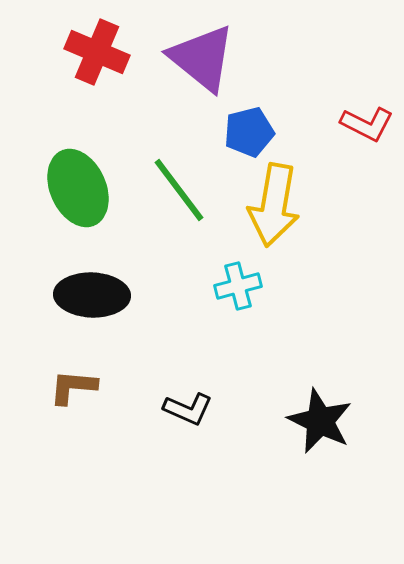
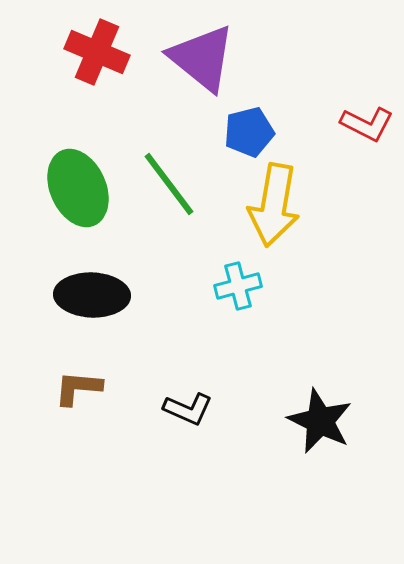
green line: moved 10 px left, 6 px up
brown L-shape: moved 5 px right, 1 px down
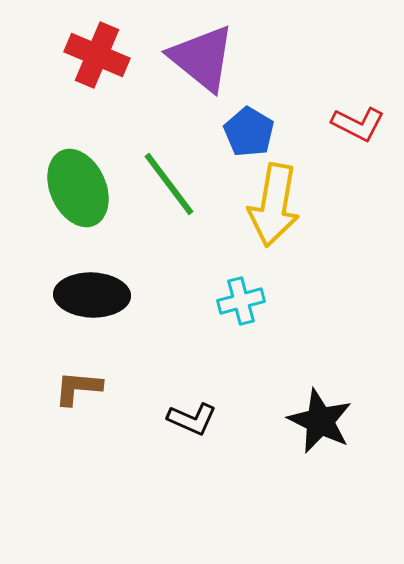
red cross: moved 3 px down
red L-shape: moved 9 px left
blue pentagon: rotated 27 degrees counterclockwise
cyan cross: moved 3 px right, 15 px down
black L-shape: moved 4 px right, 10 px down
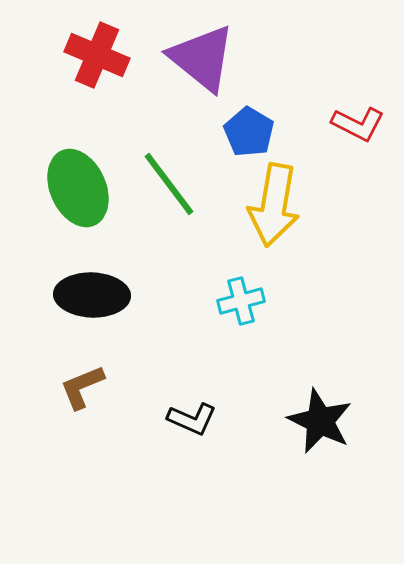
brown L-shape: moved 4 px right, 1 px up; rotated 27 degrees counterclockwise
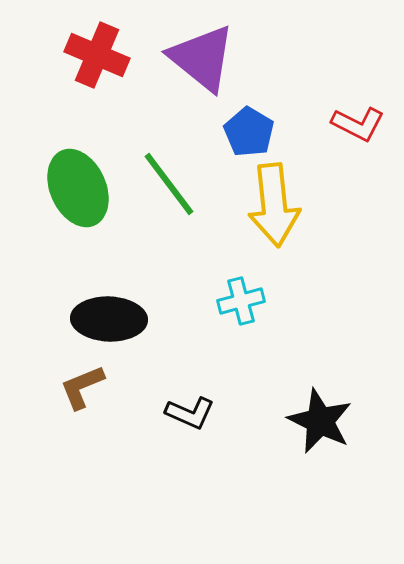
yellow arrow: rotated 16 degrees counterclockwise
black ellipse: moved 17 px right, 24 px down
black L-shape: moved 2 px left, 6 px up
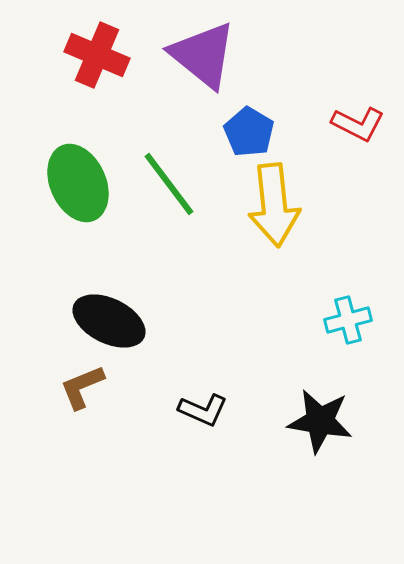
purple triangle: moved 1 px right, 3 px up
green ellipse: moved 5 px up
cyan cross: moved 107 px right, 19 px down
black ellipse: moved 2 px down; rotated 24 degrees clockwise
black L-shape: moved 13 px right, 3 px up
black star: rotated 16 degrees counterclockwise
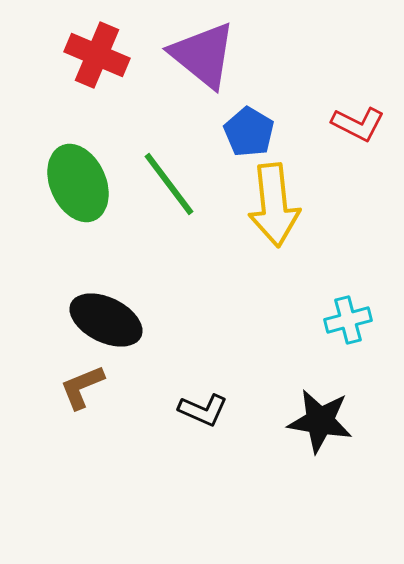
black ellipse: moved 3 px left, 1 px up
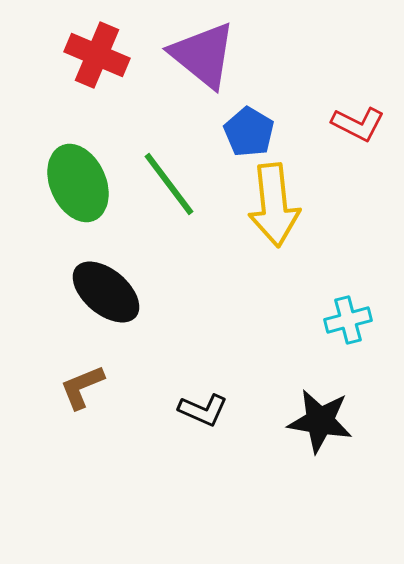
black ellipse: moved 28 px up; rotated 14 degrees clockwise
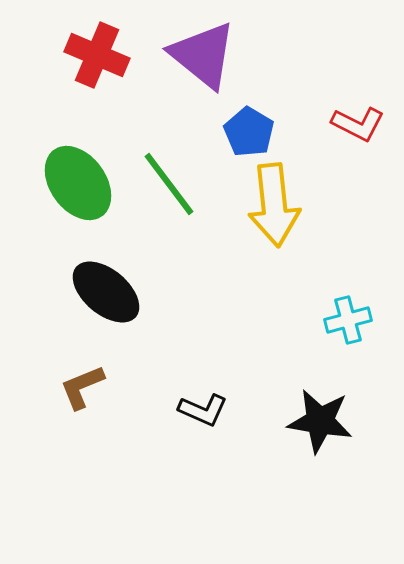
green ellipse: rotated 12 degrees counterclockwise
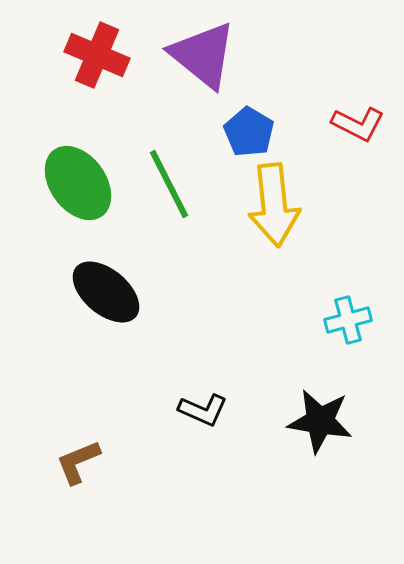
green line: rotated 10 degrees clockwise
brown L-shape: moved 4 px left, 75 px down
